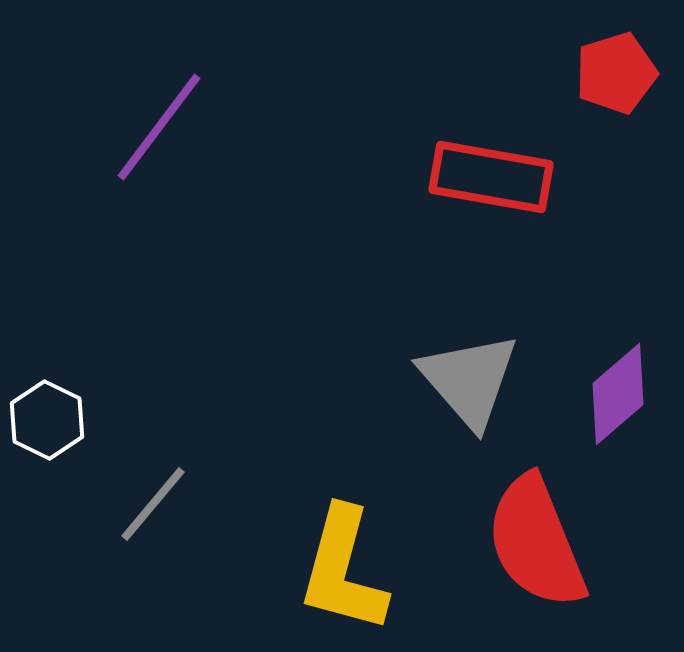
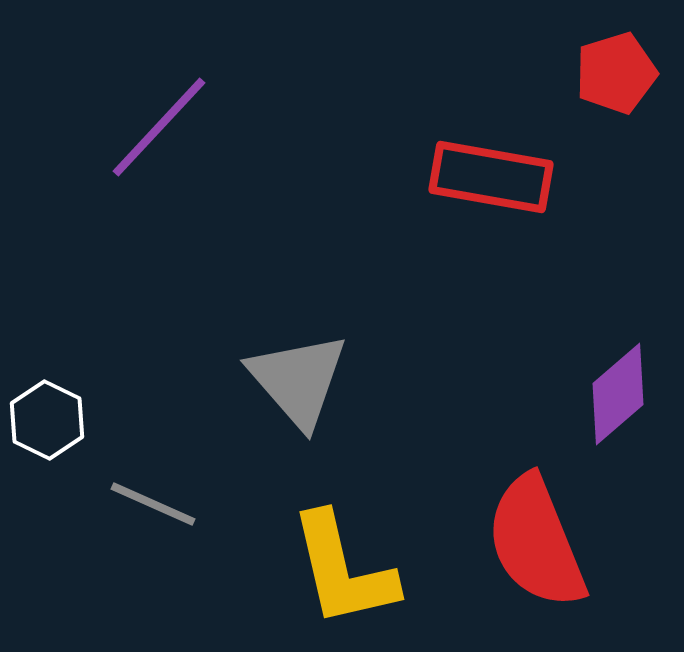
purple line: rotated 6 degrees clockwise
gray triangle: moved 171 px left
gray line: rotated 74 degrees clockwise
yellow L-shape: rotated 28 degrees counterclockwise
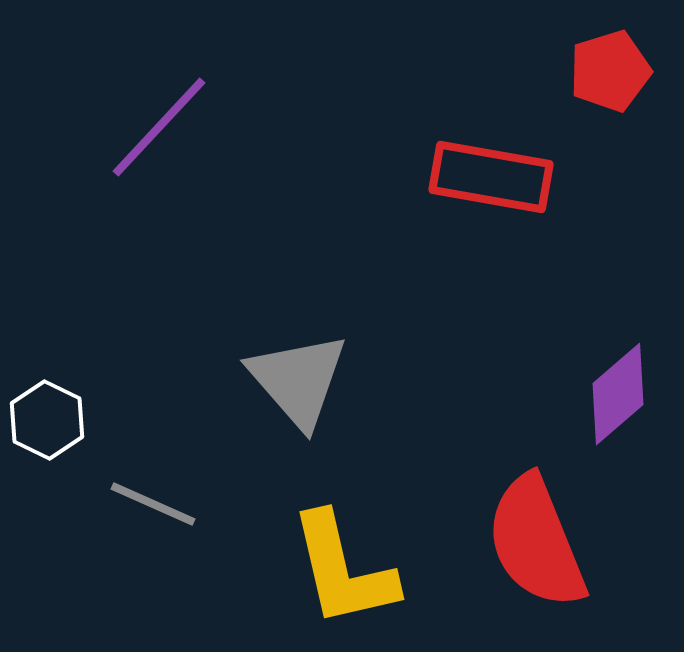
red pentagon: moved 6 px left, 2 px up
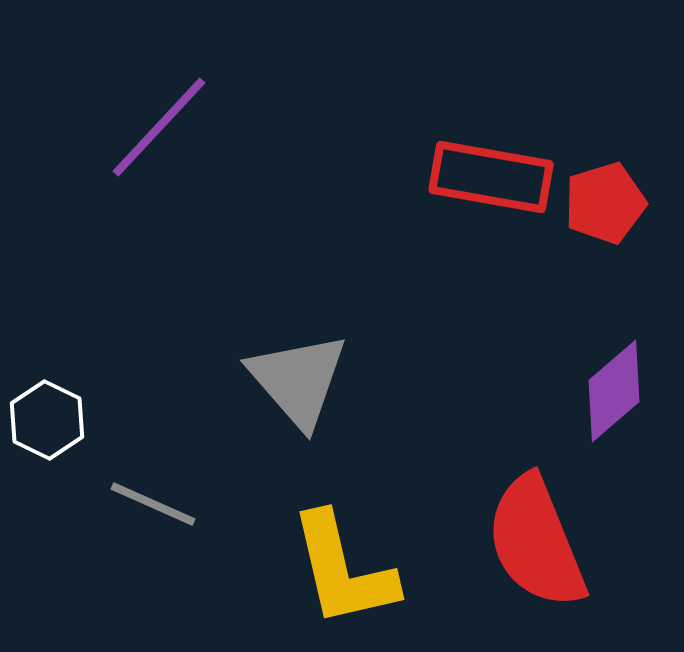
red pentagon: moved 5 px left, 132 px down
purple diamond: moved 4 px left, 3 px up
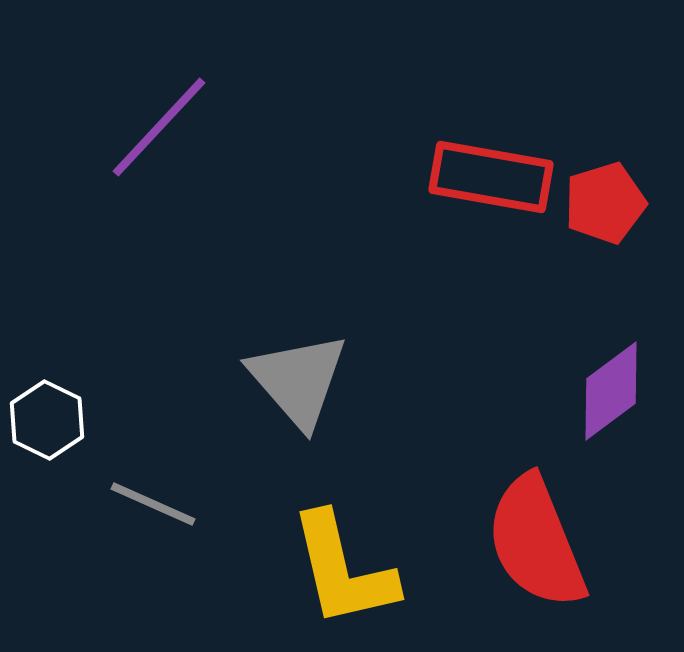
purple diamond: moved 3 px left; rotated 4 degrees clockwise
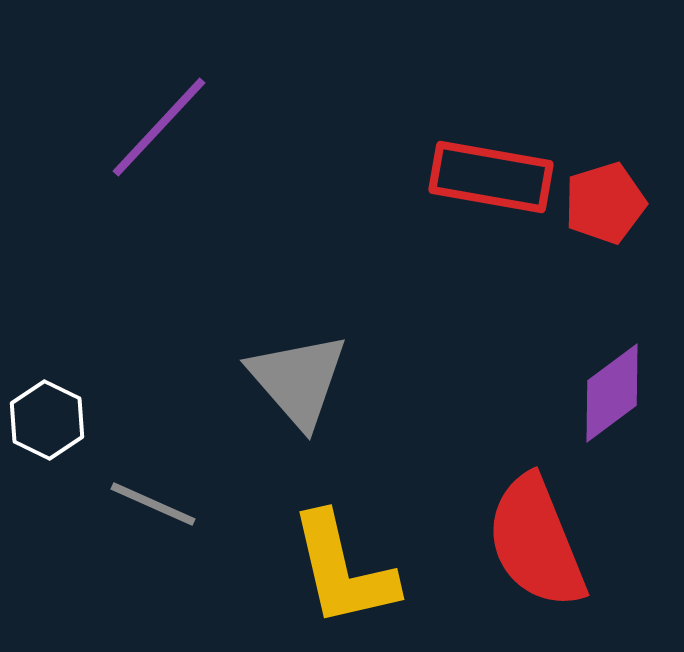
purple diamond: moved 1 px right, 2 px down
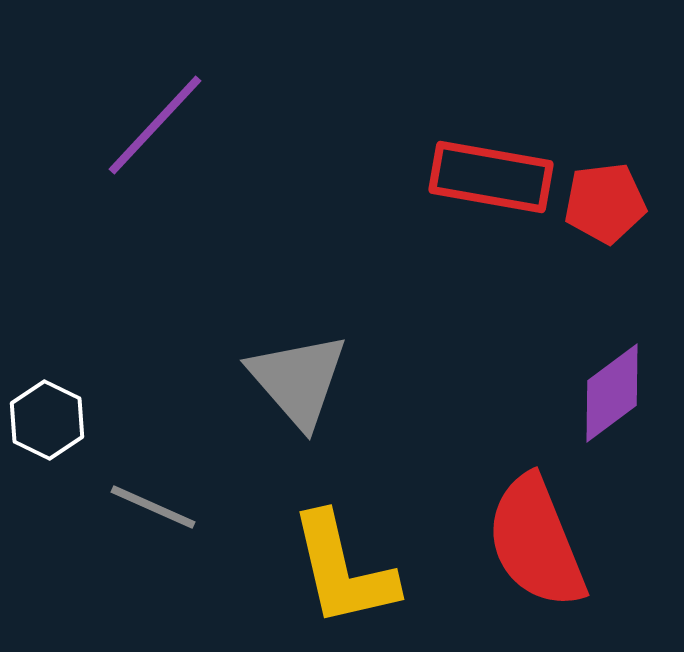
purple line: moved 4 px left, 2 px up
red pentagon: rotated 10 degrees clockwise
gray line: moved 3 px down
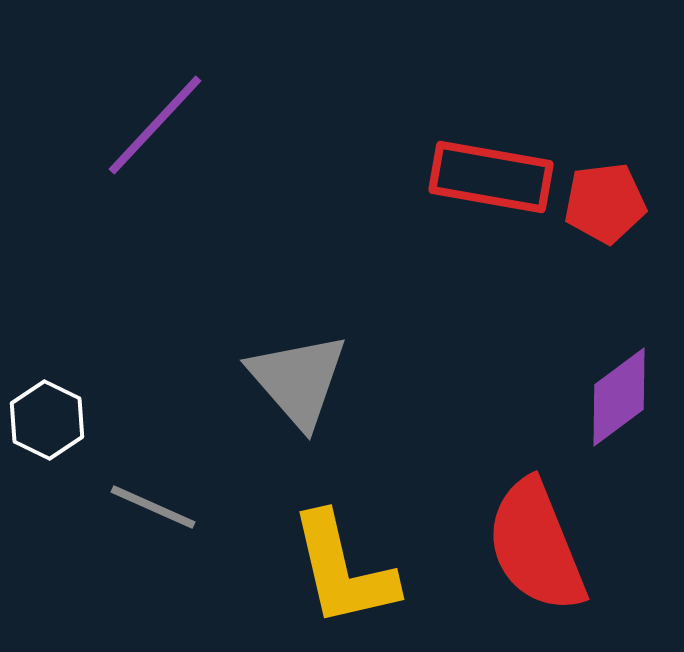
purple diamond: moved 7 px right, 4 px down
red semicircle: moved 4 px down
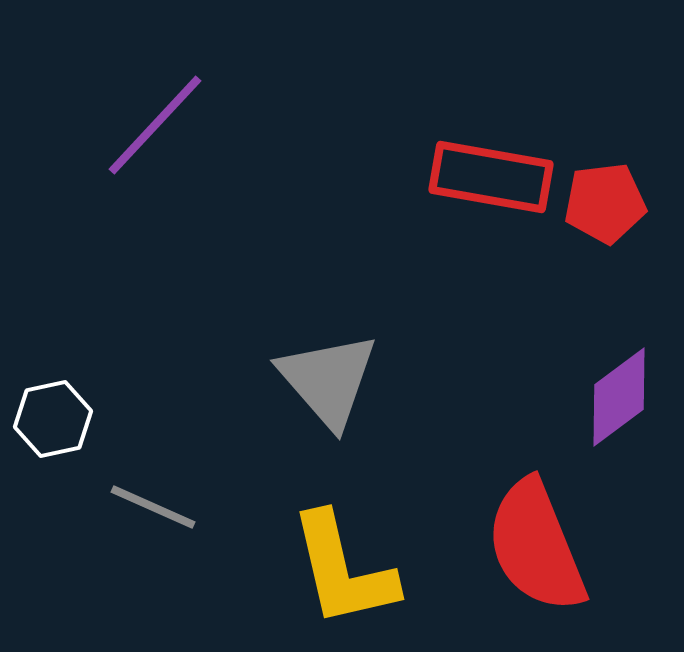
gray triangle: moved 30 px right
white hexagon: moved 6 px right, 1 px up; rotated 22 degrees clockwise
